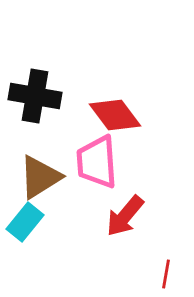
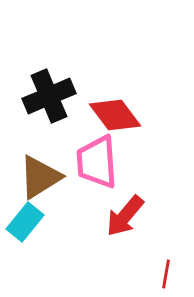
black cross: moved 14 px right; rotated 33 degrees counterclockwise
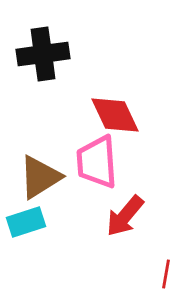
black cross: moved 6 px left, 42 px up; rotated 15 degrees clockwise
red diamond: rotated 12 degrees clockwise
cyan rectangle: moved 1 px right; rotated 33 degrees clockwise
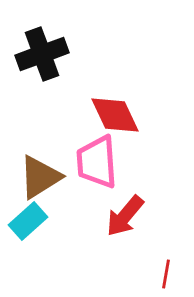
black cross: moved 1 px left; rotated 12 degrees counterclockwise
cyan rectangle: moved 2 px right, 1 px up; rotated 24 degrees counterclockwise
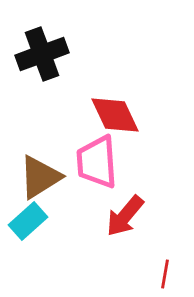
red line: moved 1 px left
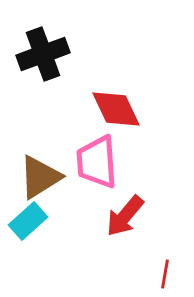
black cross: moved 1 px right
red diamond: moved 1 px right, 6 px up
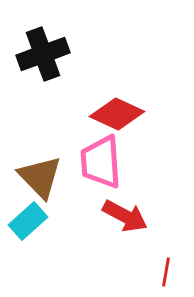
red diamond: moved 1 px right, 5 px down; rotated 40 degrees counterclockwise
pink trapezoid: moved 4 px right
brown triangle: rotated 42 degrees counterclockwise
red arrow: rotated 102 degrees counterclockwise
red line: moved 1 px right, 2 px up
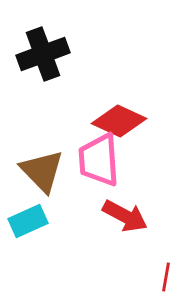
red diamond: moved 2 px right, 7 px down
pink trapezoid: moved 2 px left, 2 px up
brown triangle: moved 2 px right, 6 px up
cyan rectangle: rotated 18 degrees clockwise
red line: moved 5 px down
